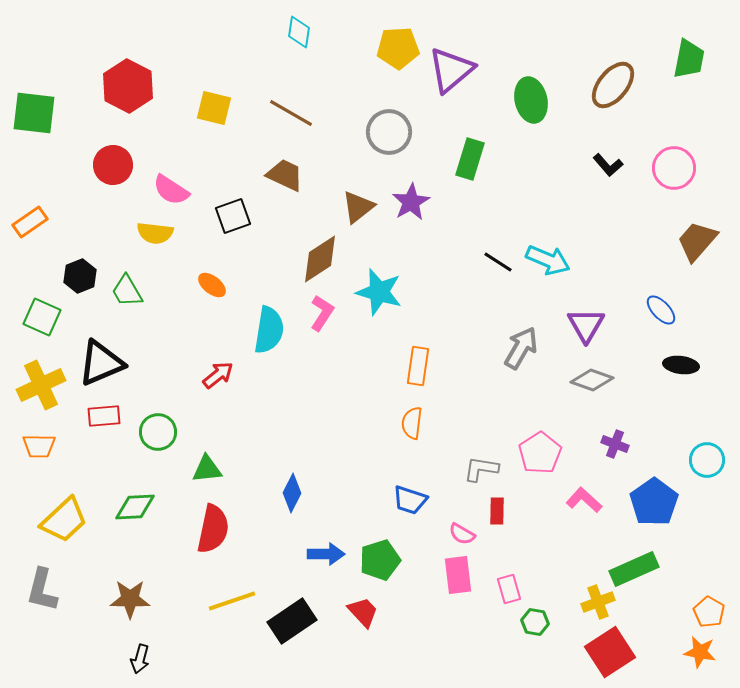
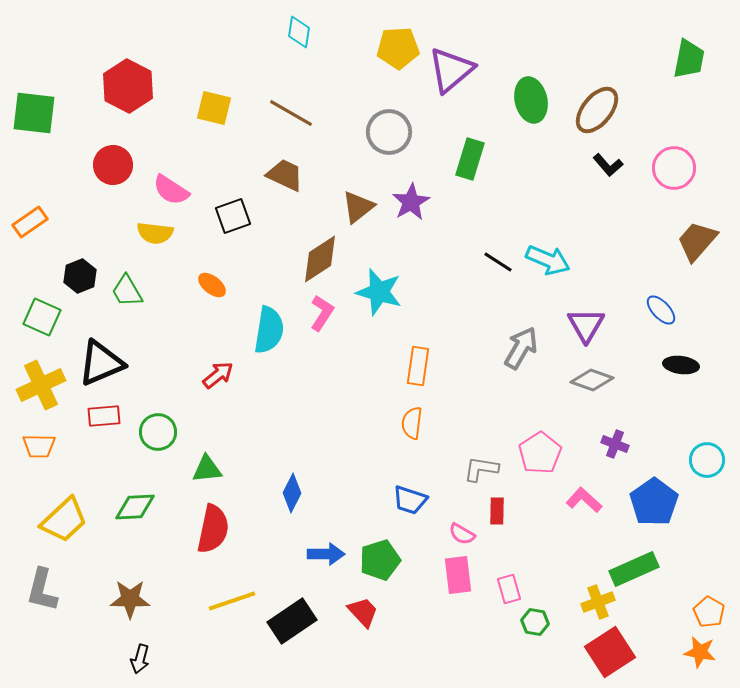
brown ellipse at (613, 85): moved 16 px left, 25 px down
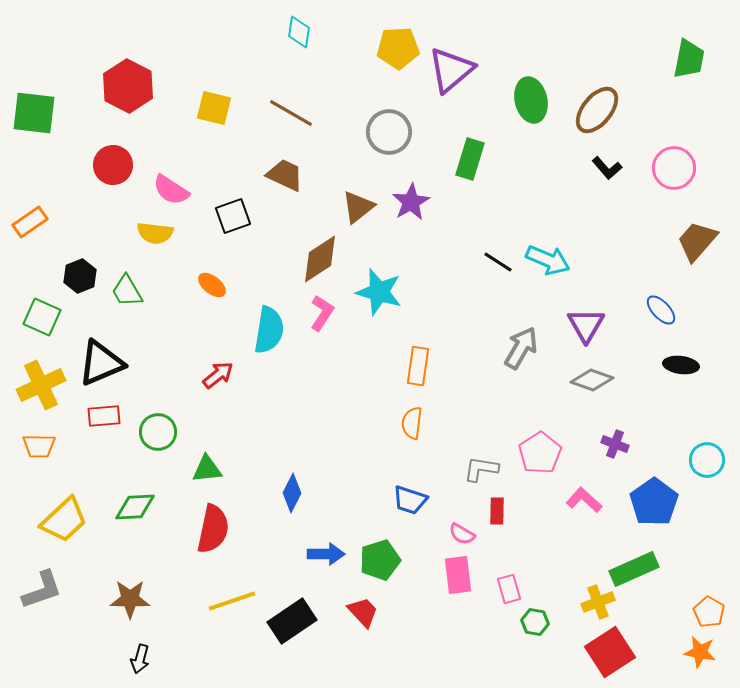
black L-shape at (608, 165): moved 1 px left, 3 px down
gray L-shape at (42, 590): rotated 123 degrees counterclockwise
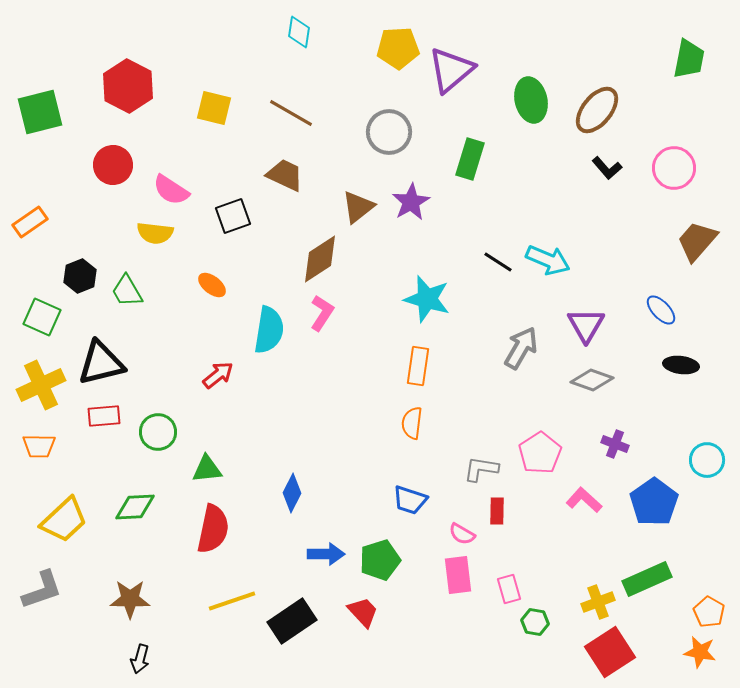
green square at (34, 113): moved 6 px right, 1 px up; rotated 21 degrees counterclockwise
cyan star at (379, 292): moved 48 px right, 7 px down
black triangle at (101, 363): rotated 9 degrees clockwise
green rectangle at (634, 569): moved 13 px right, 10 px down
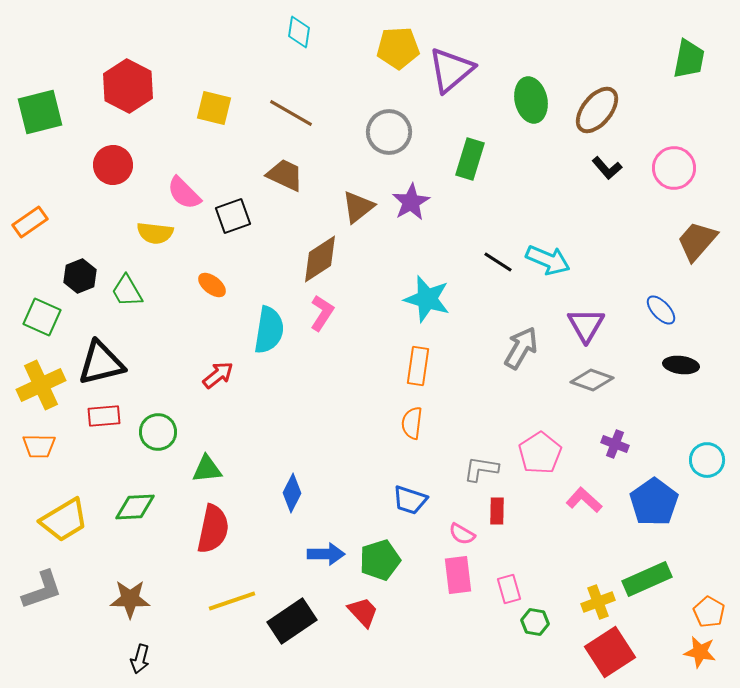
pink semicircle at (171, 190): moved 13 px right, 3 px down; rotated 12 degrees clockwise
yellow trapezoid at (64, 520): rotated 12 degrees clockwise
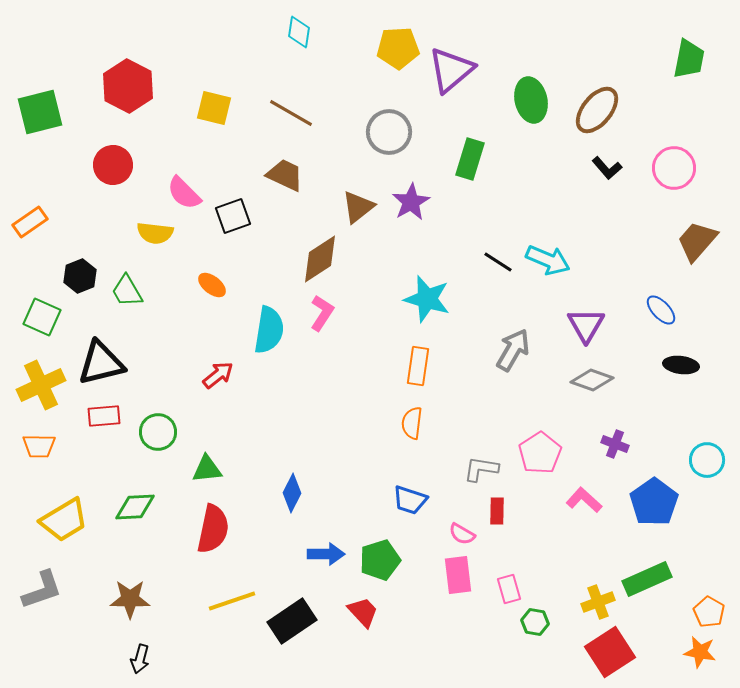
gray arrow at (521, 348): moved 8 px left, 2 px down
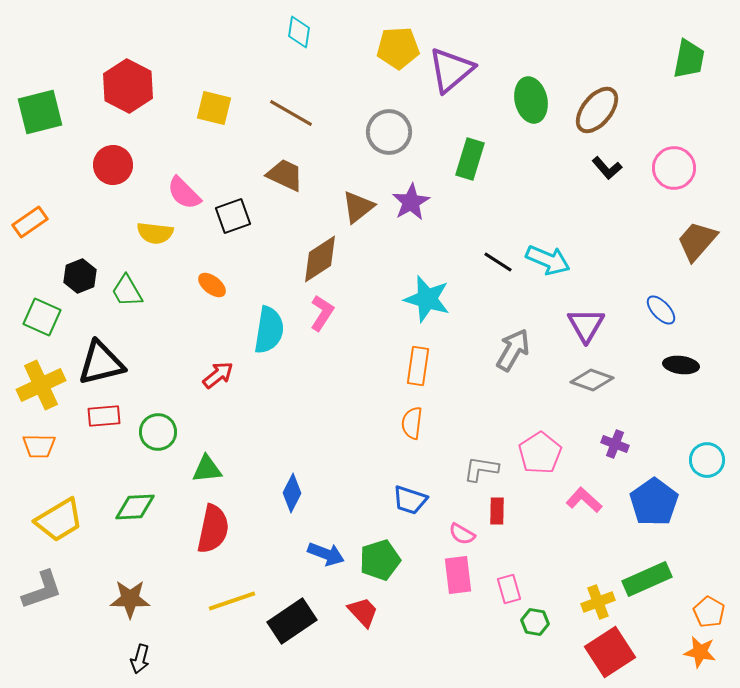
yellow trapezoid at (64, 520): moved 5 px left
blue arrow at (326, 554): rotated 21 degrees clockwise
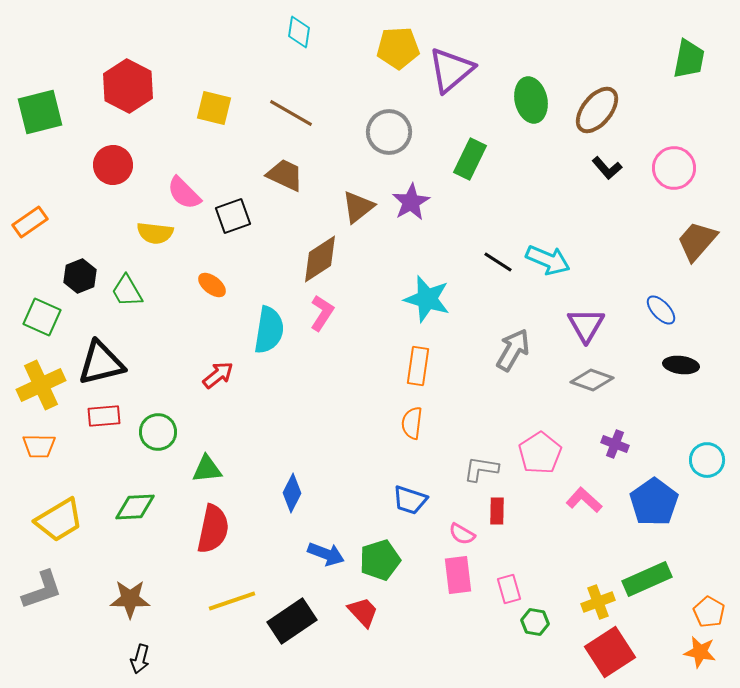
green rectangle at (470, 159): rotated 9 degrees clockwise
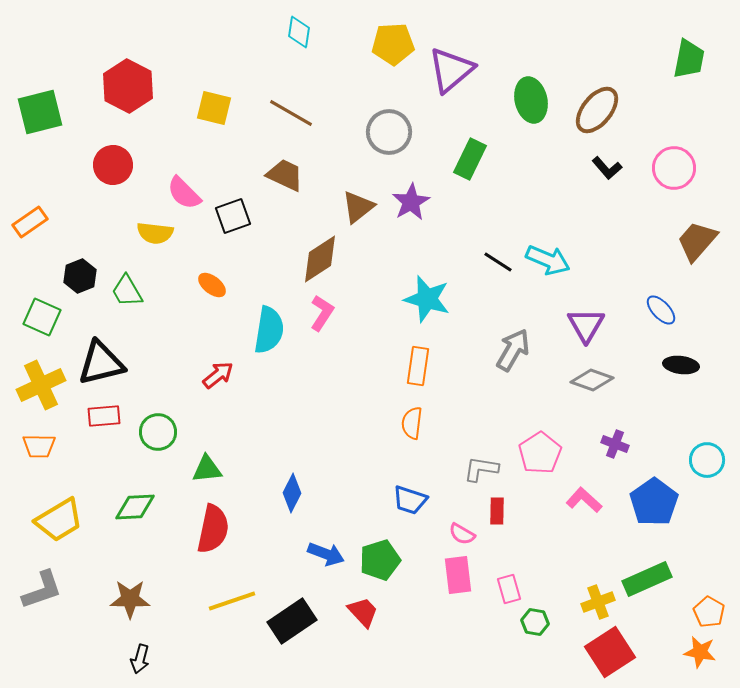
yellow pentagon at (398, 48): moved 5 px left, 4 px up
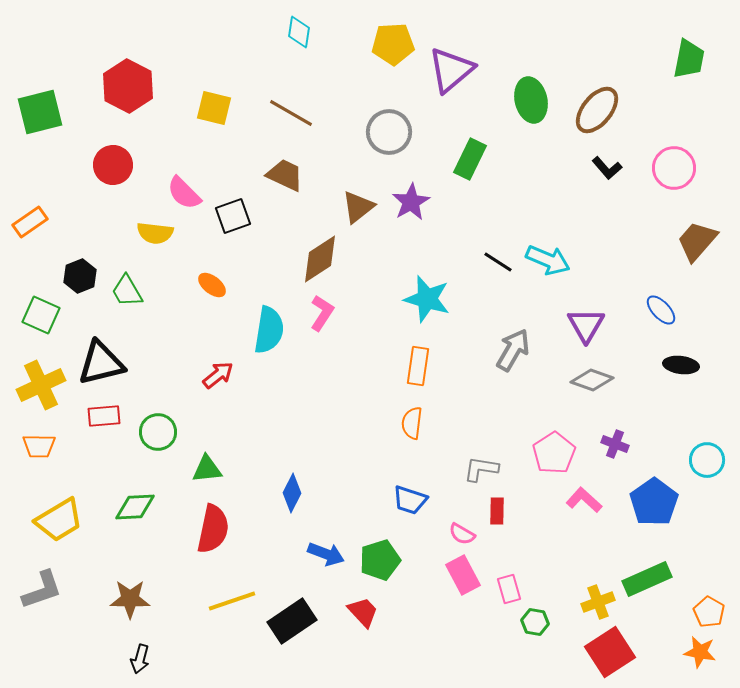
green square at (42, 317): moved 1 px left, 2 px up
pink pentagon at (540, 453): moved 14 px right
pink rectangle at (458, 575): moved 5 px right; rotated 21 degrees counterclockwise
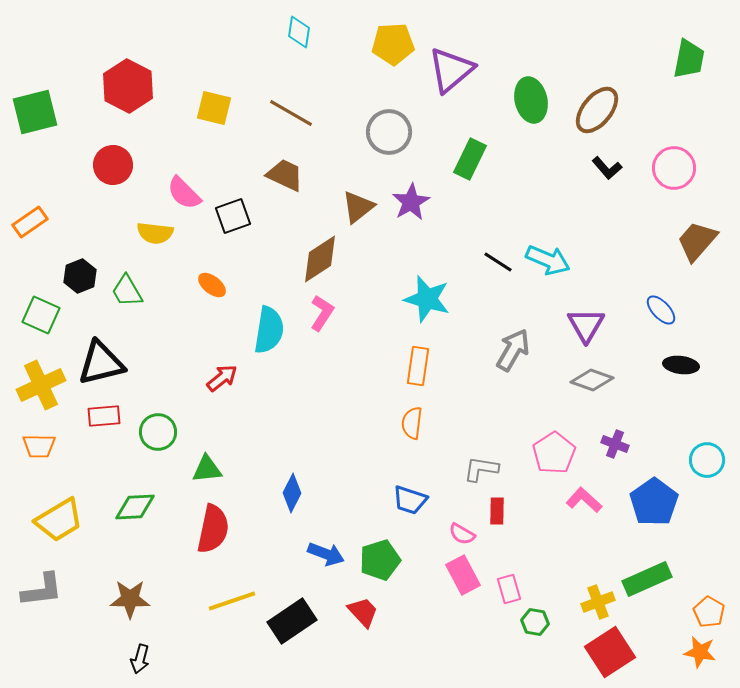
green square at (40, 112): moved 5 px left
red arrow at (218, 375): moved 4 px right, 3 px down
gray L-shape at (42, 590): rotated 12 degrees clockwise
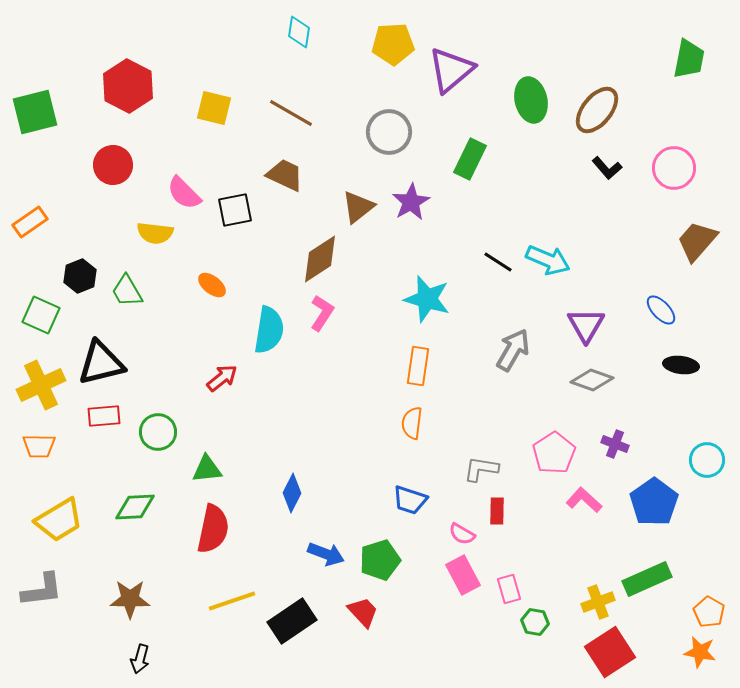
black square at (233, 216): moved 2 px right, 6 px up; rotated 9 degrees clockwise
